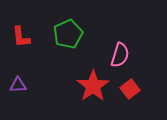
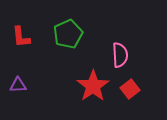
pink semicircle: rotated 20 degrees counterclockwise
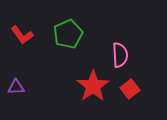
red L-shape: moved 1 px right, 2 px up; rotated 30 degrees counterclockwise
purple triangle: moved 2 px left, 2 px down
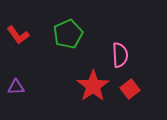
red L-shape: moved 4 px left
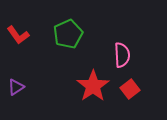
pink semicircle: moved 2 px right
purple triangle: rotated 30 degrees counterclockwise
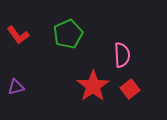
purple triangle: rotated 18 degrees clockwise
